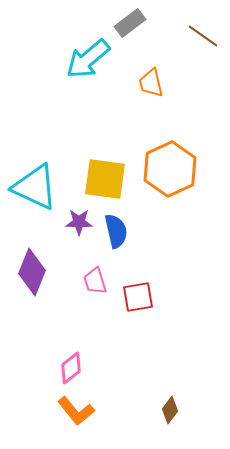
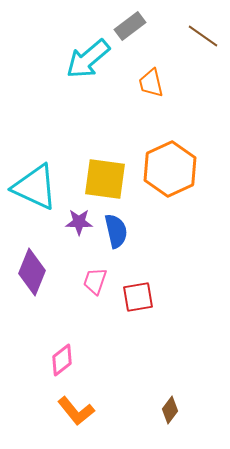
gray rectangle: moved 3 px down
pink trapezoid: rotated 36 degrees clockwise
pink diamond: moved 9 px left, 8 px up
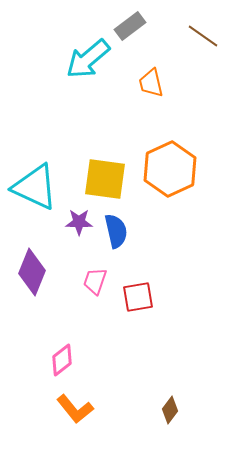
orange L-shape: moved 1 px left, 2 px up
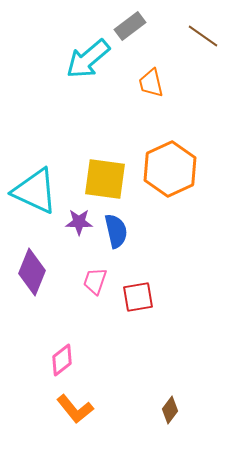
cyan triangle: moved 4 px down
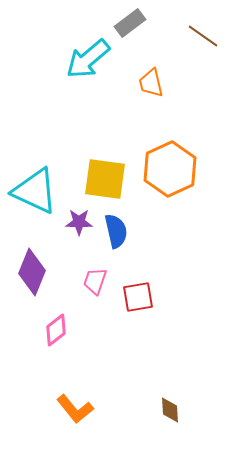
gray rectangle: moved 3 px up
pink diamond: moved 6 px left, 30 px up
brown diamond: rotated 40 degrees counterclockwise
